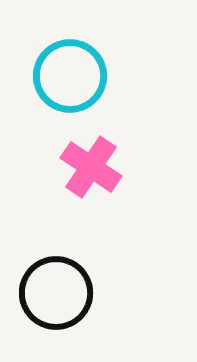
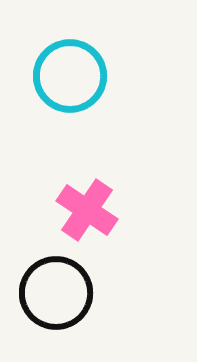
pink cross: moved 4 px left, 43 px down
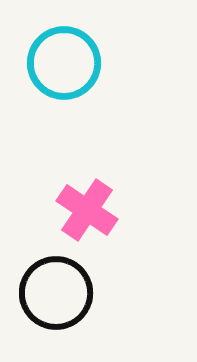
cyan circle: moved 6 px left, 13 px up
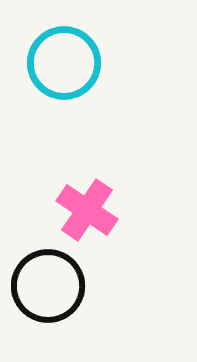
black circle: moved 8 px left, 7 px up
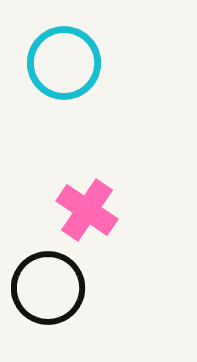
black circle: moved 2 px down
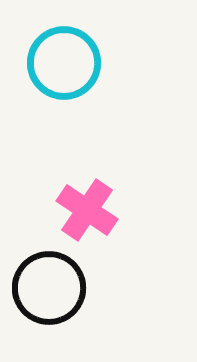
black circle: moved 1 px right
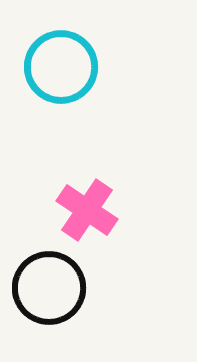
cyan circle: moved 3 px left, 4 px down
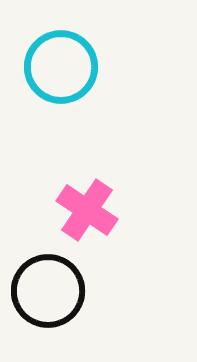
black circle: moved 1 px left, 3 px down
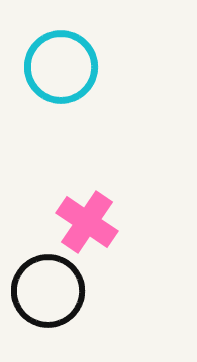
pink cross: moved 12 px down
